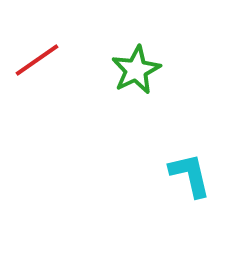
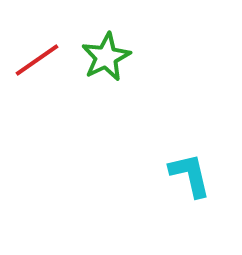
green star: moved 30 px left, 13 px up
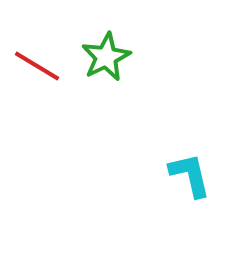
red line: moved 6 px down; rotated 66 degrees clockwise
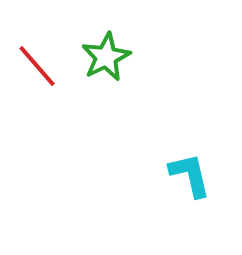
red line: rotated 18 degrees clockwise
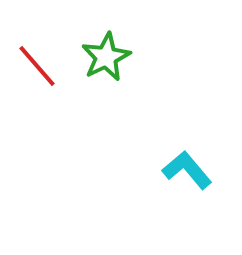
cyan L-shape: moved 3 px left, 5 px up; rotated 27 degrees counterclockwise
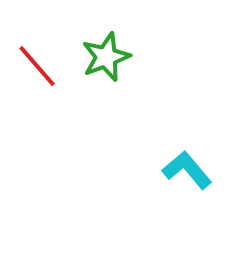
green star: rotated 6 degrees clockwise
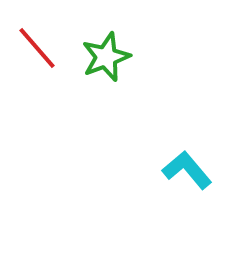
red line: moved 18 px up
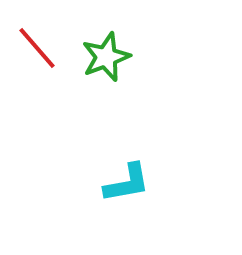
cyan L-shape: moved 60 px left, 13 px down; rotated 120 degrees clockwise
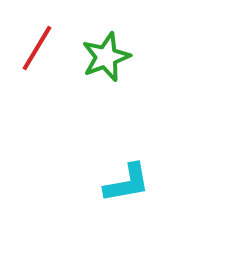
red line: rotated 72 degrees clockwise
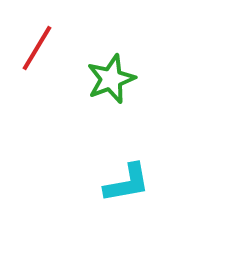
green star: moved 5 px right, 22 px down
